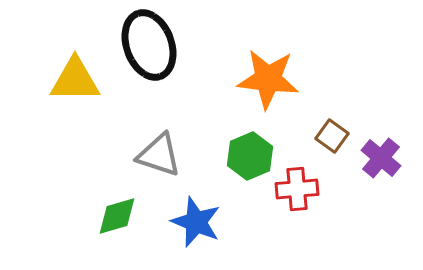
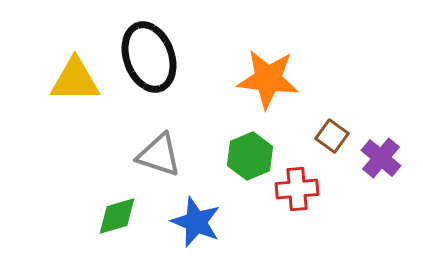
black ellipse: moved 12 px down
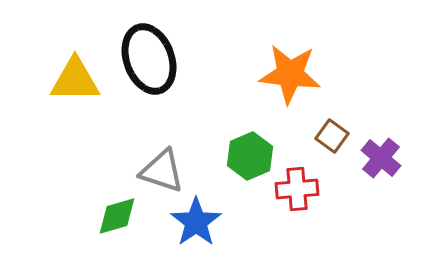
black ellipse: moved 2 px down
orange star: moved 22 px right, 5 px up
gray triangle: moved 3 px right, 16 px down
blue star: rotated 15 degrees clockwise
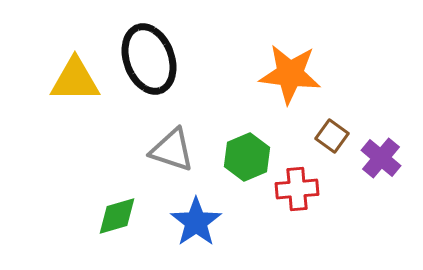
green hexagon: moved 3 px left, 1 px down
gray triangle: moved 10 px right, 21 px up
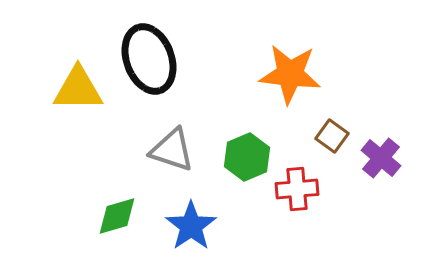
yellow triangle: moved 3 px right, 9 px down
blue star: moved 5 px left, 4 px down
